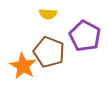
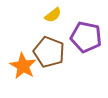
yellow semicircle: moved 5 px right, 1 px down; rotated 42 degrees counterclockwise
purple pentagon: moved 1 px right, 1 px down; rotated 16 degrees counterclockwise
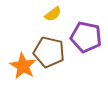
yellow semicircle: moved 1 px up
brown pentagon: rotated 8 degrees counterclockwise
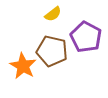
purple pentagon: rotated 16 degrees clockwise
brown pentagon: moved 3 px right, 1 px up
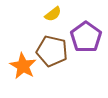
purple pentagon: rotated 8 degrees clockwise
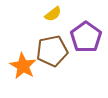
brown pentagon: rotated 24 degrees counterclockwise
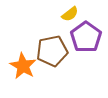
yellow semicircle: moved 17 px right
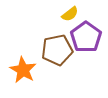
brown pentagon: moved 5 px right, 1 px up
orange star: moved 4 px down
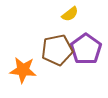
purple pentagon: moved 12 px down
orange star: rotated 24 degrees counterclockwise
